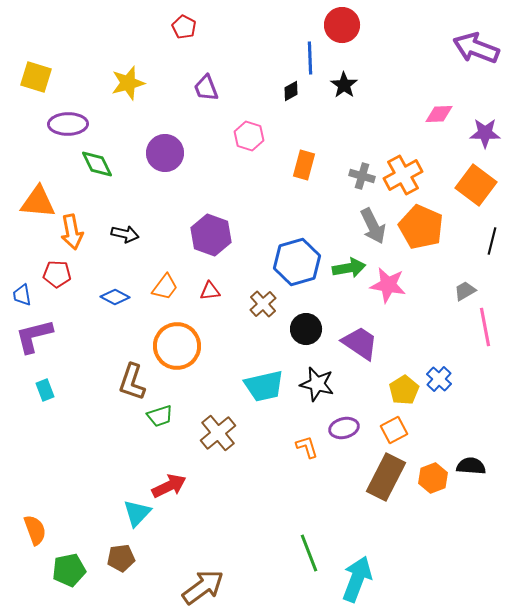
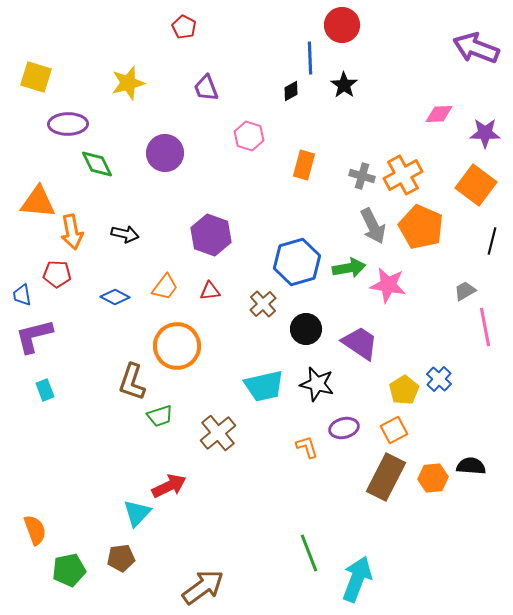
orange hexagon at (433, 478): rotated 16 degrees clockwise
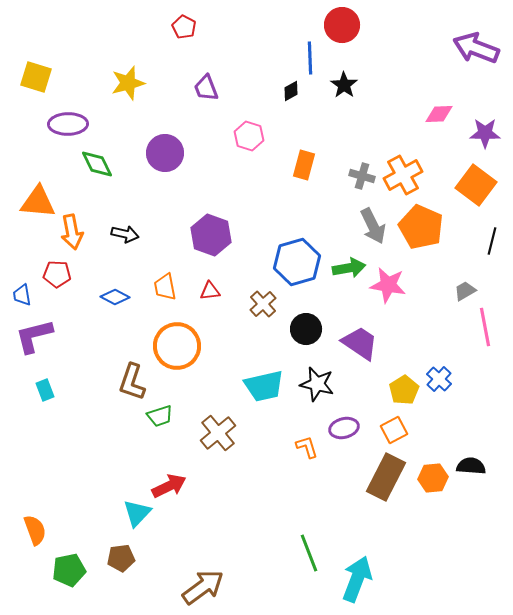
orange trapezoid at (165, 287): rotated 132 degrees clockwise
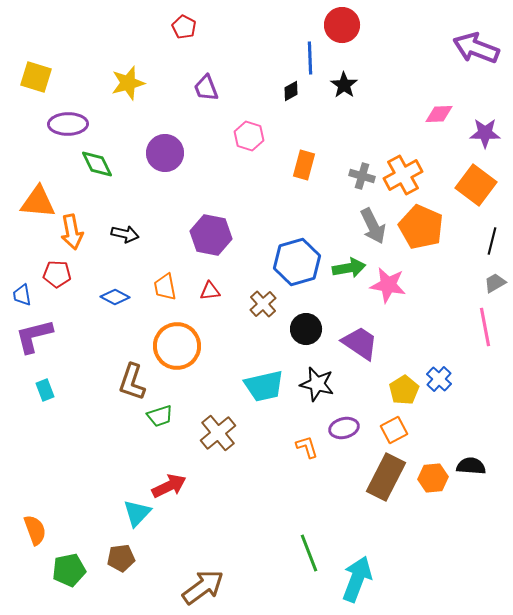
purple hexagon at (211, 235): rotated 9 degrees counterclockwise
gray trapezoid at (465, 291): moved 30 px right, 8 px up
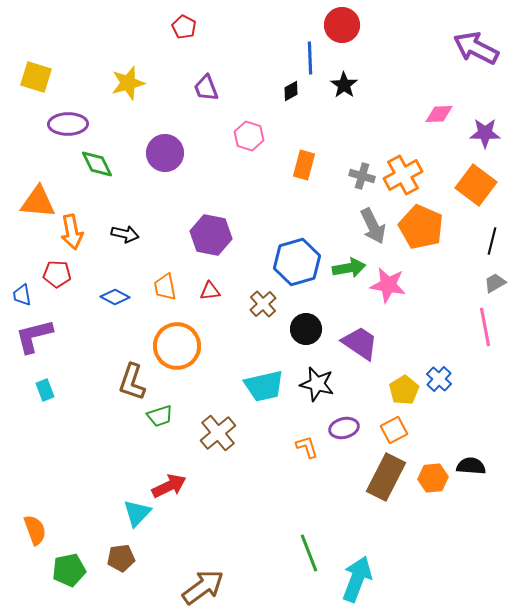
purple arrow at (476, 48): rotated 6 degrees clockwise
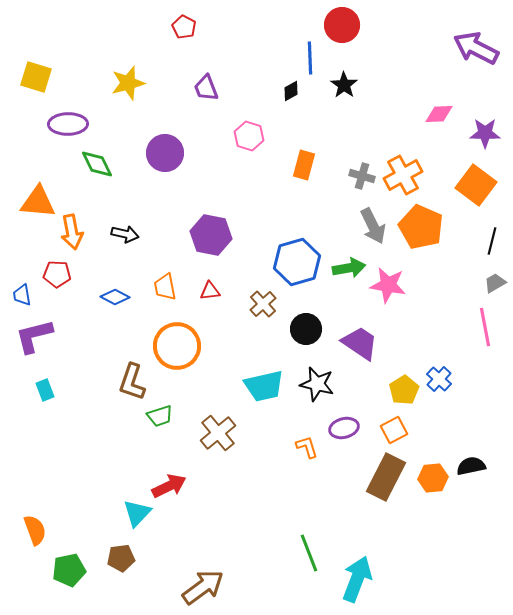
black semicircle at (471, 466): rotated 16 degrees counterclockwise
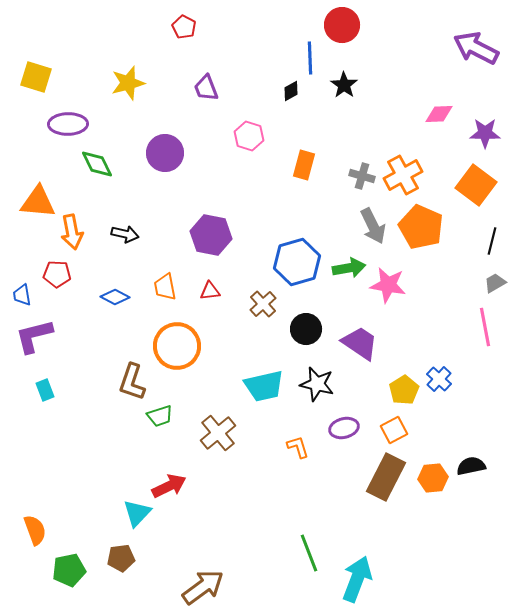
orange L-shape at (307, 447): moved 9 px left
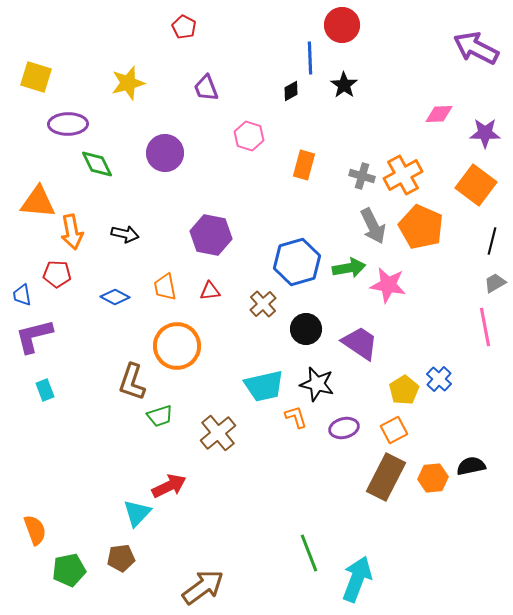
orange L-shape at (298, 447): moved 2 px left, 30 px up
